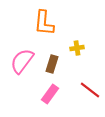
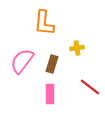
red line: moved 3 px up
pink rectangle: rotated 36 degrees counterclockwise
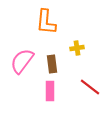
orange L-shape: moved 2 px right, 1 px up
brown rectangle: rotated 24 degrees counterclockwise
pink rectangle: moved 3 px up
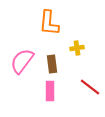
orange L-shape: moved 3 px right, 1 px down
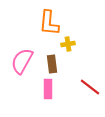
yellow cross: moved 9 px left, 4 px up
pink semicircle: rotated 8 degrees counterclockwise
pink rectangle: moved 2 px left, 2 px up
